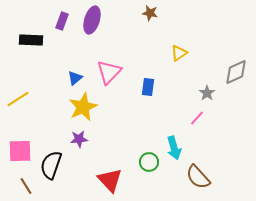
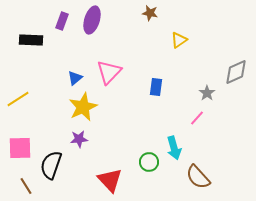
yellow triangle: moved 13 px up
blue rectangle: moved 8 px right
pink square: moved 3 px up
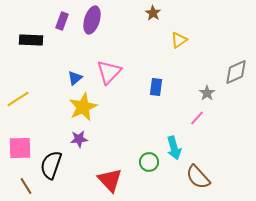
brown star: moved 3 px right; rotated 21 degrees clockwise
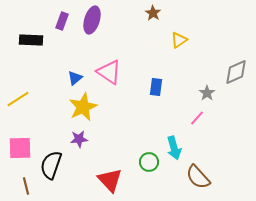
pink triangle: rotated 40 degrees counterclockwise
brown line: rotated 18 degrees clockwise
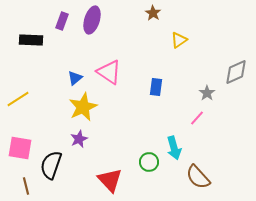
purple star: rotated 18 degrees counterclockwise
pink square: rotated 10 degrees clockwise
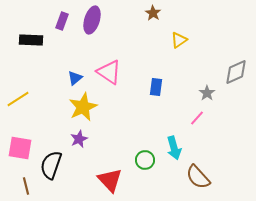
green circle: moved 4 px left, 2 px up
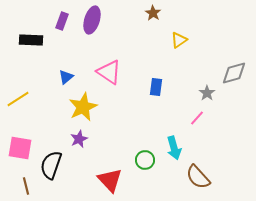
gray diamond: moved 2 px left, 1 px down; rotated 8 degrees clockwise
blue triangle: moved 9 px left, 1 px up
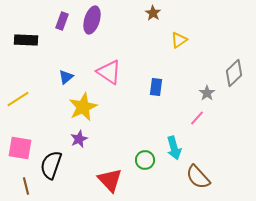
black rectangle: moved 5 px left
gray diamond: rotated 28 degrees counterclockwise
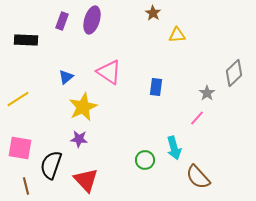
yellow triangle: moved 2 px left, 5 px up; rotated 30 degrees clockwise
purple star: rotated 30 degrees clockwise
red triangle: moved 24 px left
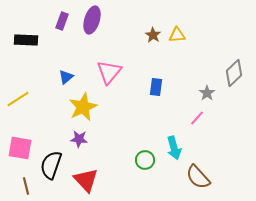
brown star: moved 22 px down
pink triangle: rotated 36 degrees clockwise
